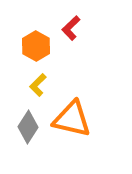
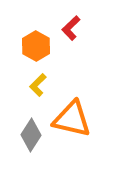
gray diamond: moved 3 px right, 8 px down
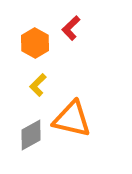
orange hexagon: moved 1 px left, 3 px up
gray diamond: rotated 28 degrees clockwise
